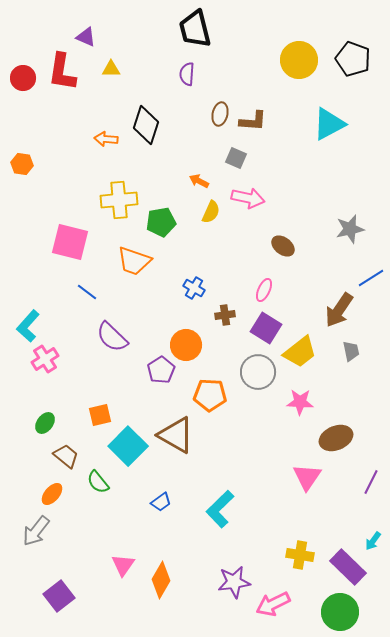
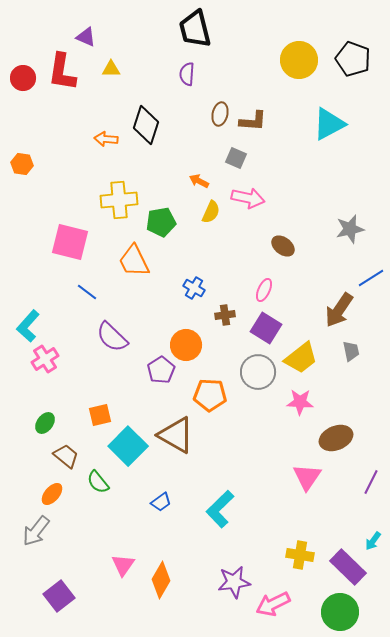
orange trapezoid at (134, 261): rotated 45 degrees clockwise
yellow trapezoid at (300, 352): moved 1 px right, 6 px down
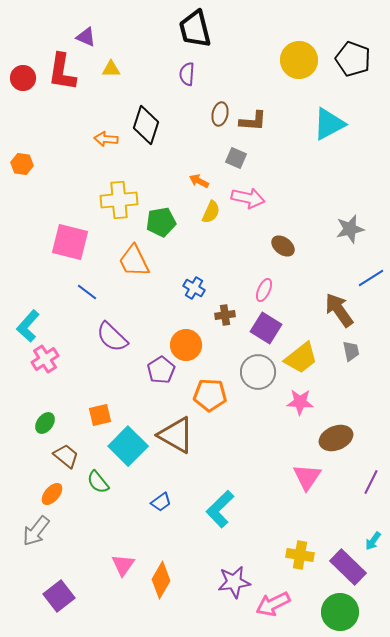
brown arrow at (339, 310): rotated 111 degrees clockwise
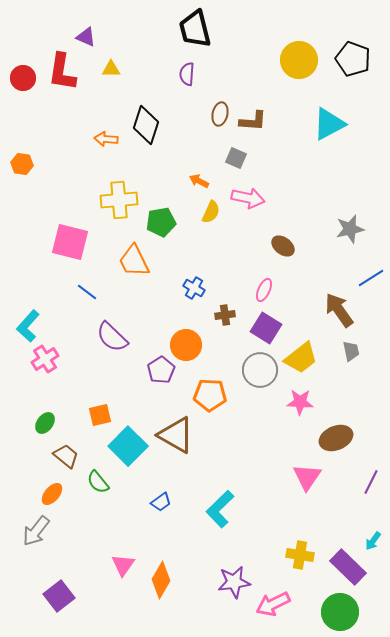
gray circle at (258, 372): moved 2 px right, 2 px up
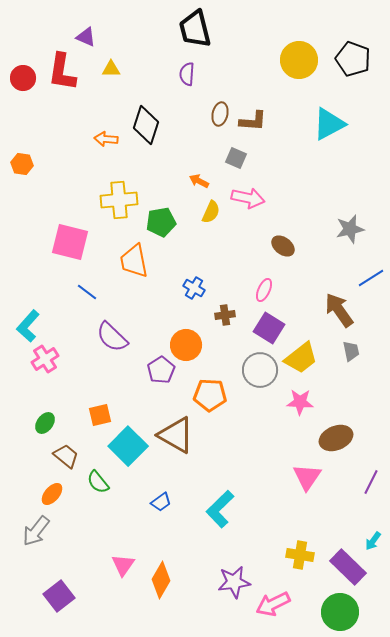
orange trapezoid at (134, 261): rotated 15 degrees clockwise
purple square at (266, 328): moved 3 px right
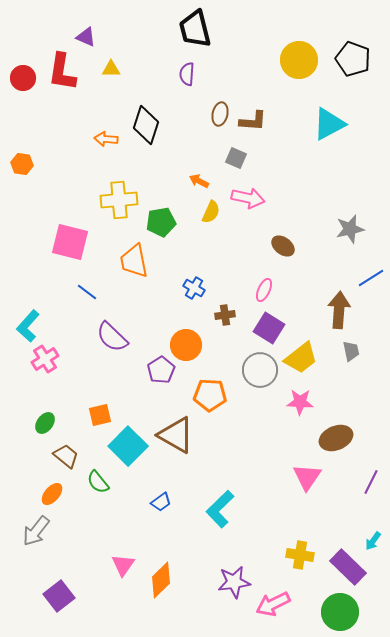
brown arrow at (339, 310): rotated 39 degrees clockwise
orange diamond at (161, 580): rotated 15 degrees clockwise
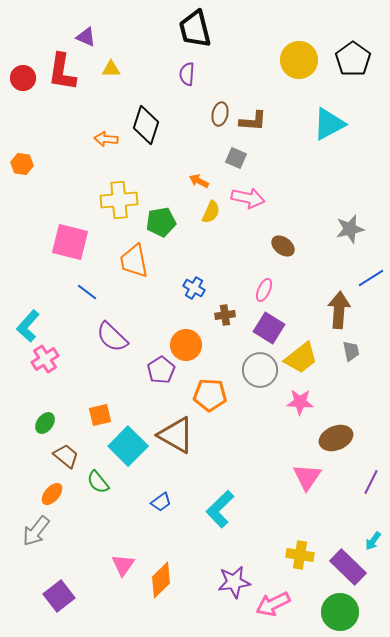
black pentagon at (353, 59): rotated 16 degrees clockwise
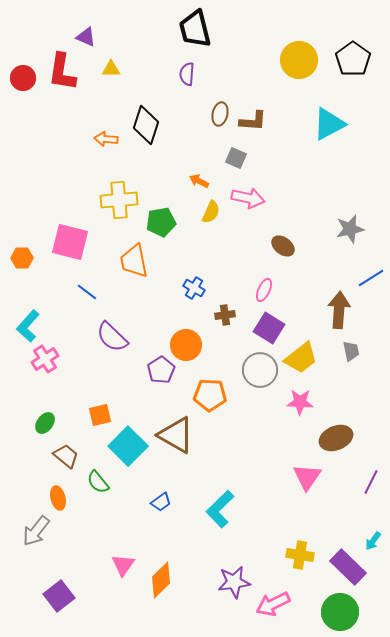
orange hexagon at (22, 164): moved 94 px down; rotated 10 degrees counterclockwise
orange ellipse at (52, 494): moved 6 px right, 4 px down; rotated 55 degrees counterclockwise
